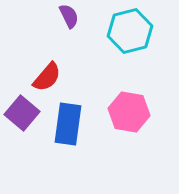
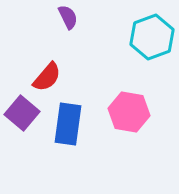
purple semicircle: moved 1 px left, 1 px down
cyan hexagon: moved 22 px right, 6 px down; rotated 6 degrees counterclockwise
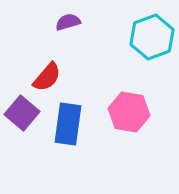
purple semicircle: moved 5 px down; rotated 80 degrees counterclockwise
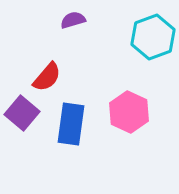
purple semicircle: moved 5 px right, 2 px up
cyan hexagon: moved 1 px right
pink hexagon: rotated 15 degrees clockwise
blue rectangle: moved 3 px right
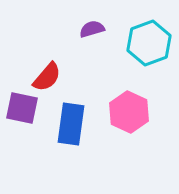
purple semicircle: moved 19 px right, 9 px down
cyan hexagon: moved 4 px left, 6 px down
purple square: moved 5 px up; rotated 28 degrees counterclockwise
